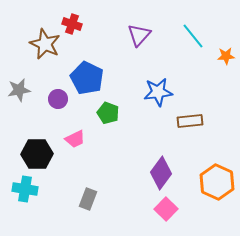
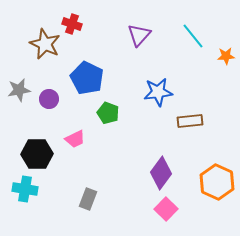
purple circle: moved 9 px left
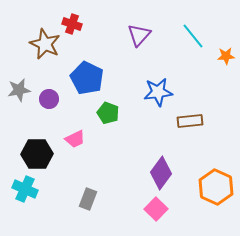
orange hexagon: moved 1 px left, 5 px down
cyan cross: rotated 15 degrees clockwise
pink square: moved 10 px left
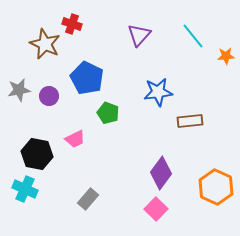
purple circle: moved 3 px up
black hexagon: rotated 12 degrees clockwise
gray rectangle: rotated 20 degrees clockwise
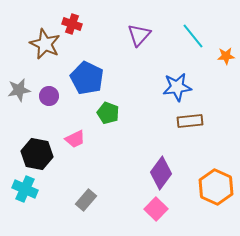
blue star: moved 19 px right, 5 px up
gray rectangle: moved 2 px left, 1 px down
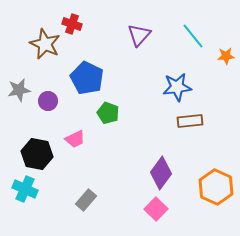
purple circle: moved 1 px left, 5 px down
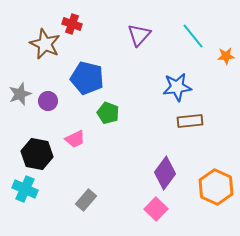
blue pentagon: rotated 12 degrees counterclockwise
gray star: moved 1 px right, 4 px down; rotated 10 degrees counterclockwise
purple diamond: moved 4 px right
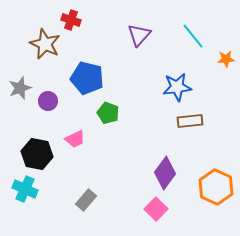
red cross: moved 1 px left, 4 px up
orange star: moved 3 px down
gray star: moved 6 px up
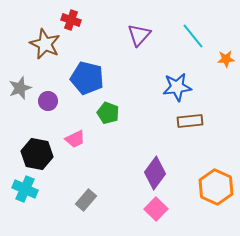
purple diamond: moved 10 px left
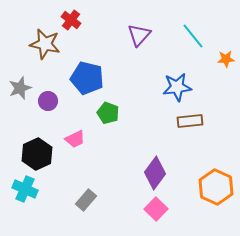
red cross: rotated 18 degrees clockwise
brown star: rotated 12 degrees counterclockwise
black hexagon: rotated 24 degrees clockwise
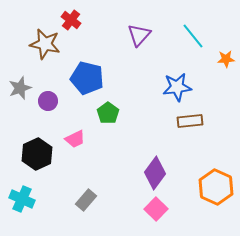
green pentagon: rotated 15 degrees clockwise
cyan cross: moved 3 px left, 10 px down
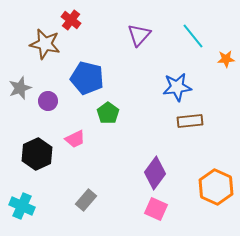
cyan cross: moved 7 px down
pink square: rotated 20 degrees counterclockwise
